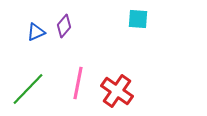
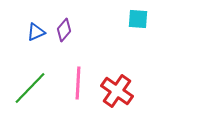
purple diamond: moved 4 px down
pink line: rotated 8 degrees counterclockwise
green line: moved 2 px right, 1 px up
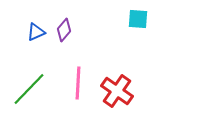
green line: moved 1 px left, 1 px down
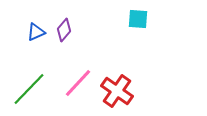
pink line: rotated 40 degrees clockwise
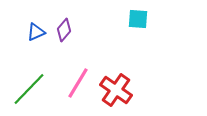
pink line: rotated 12 degrees counterclockwise
red cross: moved 1 px left, 1 px up
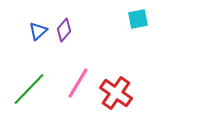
cyan square: rotated 15 degrees counterclockwise
blue triangle: moved 2 px right, 1 px up; rotated 18 degrees counterclockwise
red cross: moved 3 px down
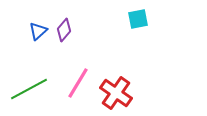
green line: rotated 18 degrees clockwise
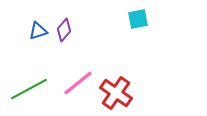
blue triangle: rotated 24 degrees clockwise
pink line: rotated 20 degrees clockwise
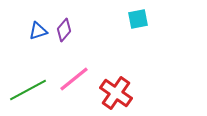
pink line: moved 4 px left, 4 px up
green line: moved 1 px left, 1 px down
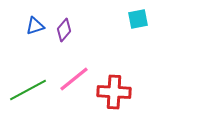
blue triangle: moved 3 px left, 5 px up
red cross: moved 2 px left, 1 px up; rotated 32 degrees counterclockwise
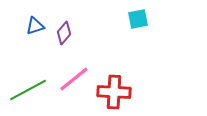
purple diamond: moved 3 px down
